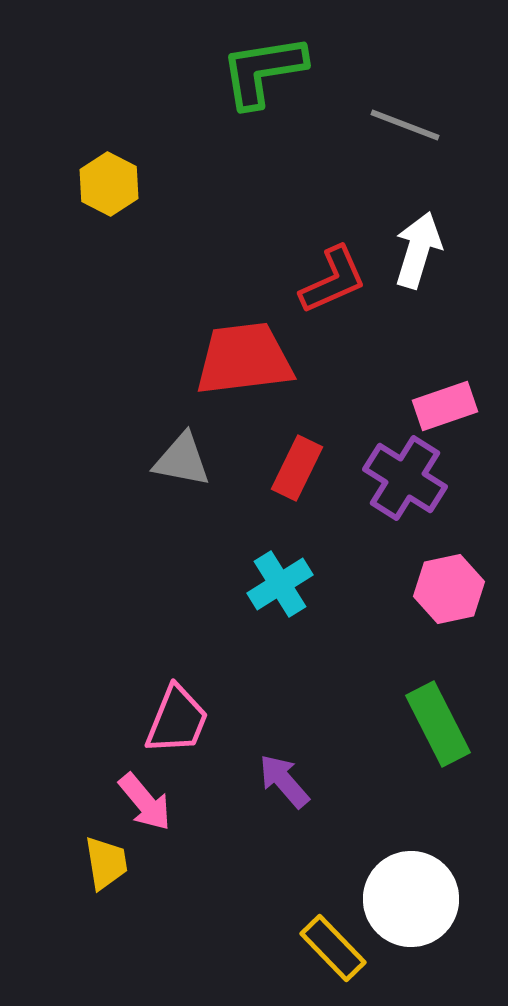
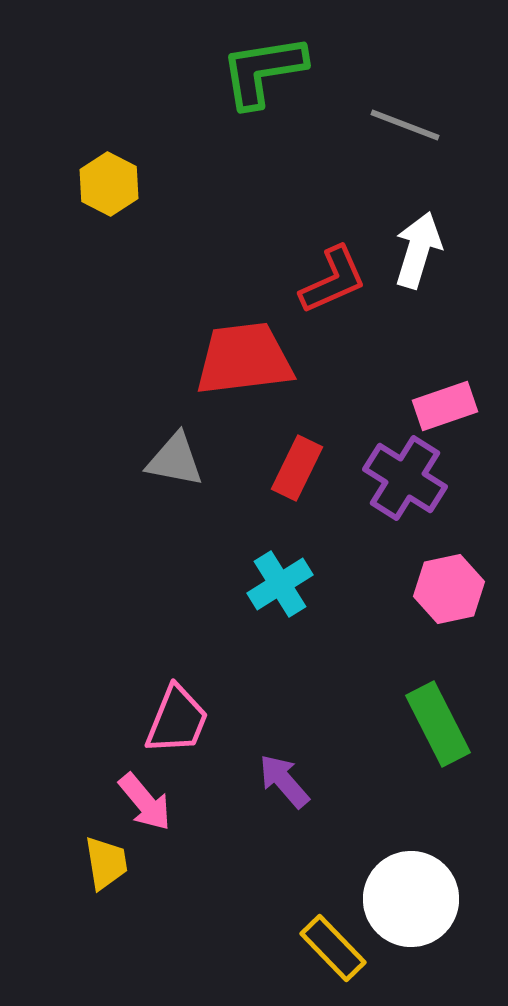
gray triangle: moved 7 px left
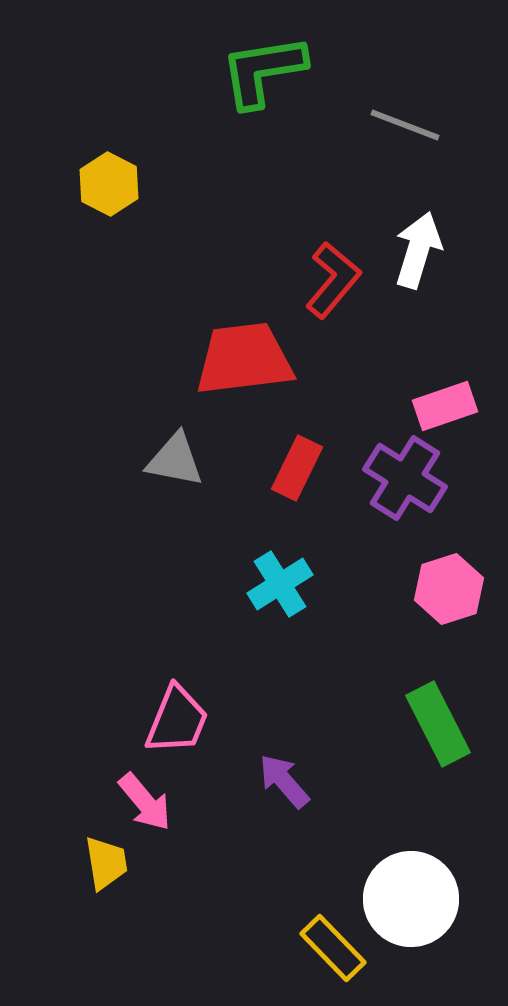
red L-shape: rotated 26 degrees counterclockwise
pink hexagon: rotated 6 degrees counterclockwise
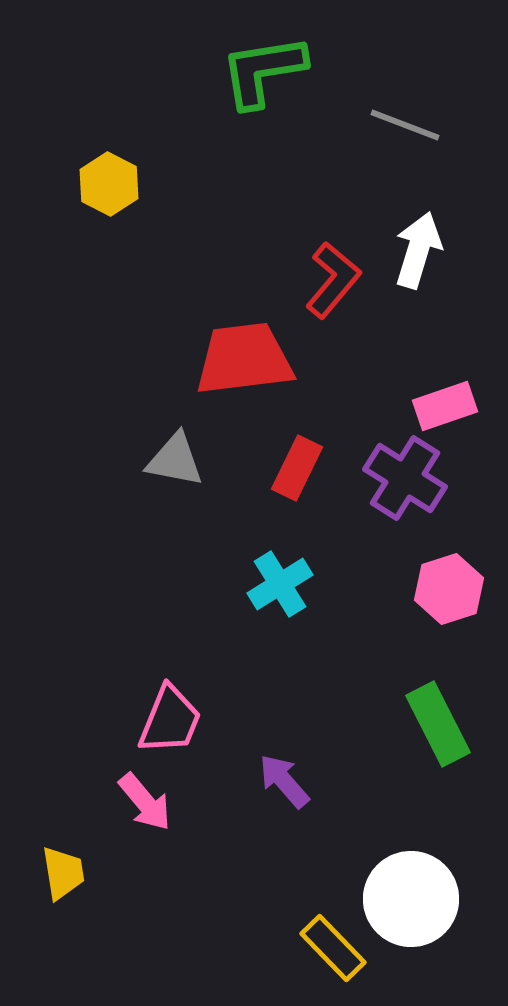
pink trapezoid: moved 7 px left
yellow trapezoid: moved 43 px left, 10 px down
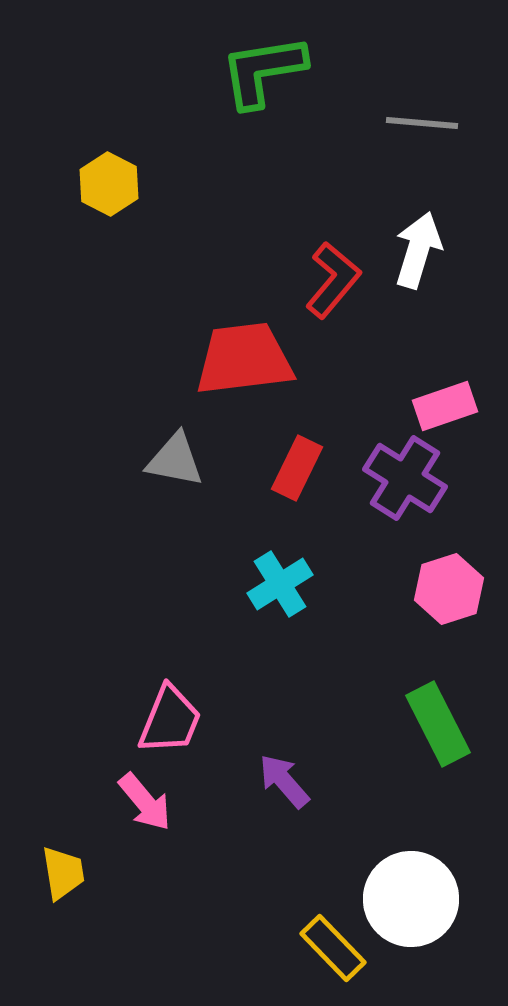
gray line: moved 17 px right, 2 px up; rotated 16 degrees counterclockwise
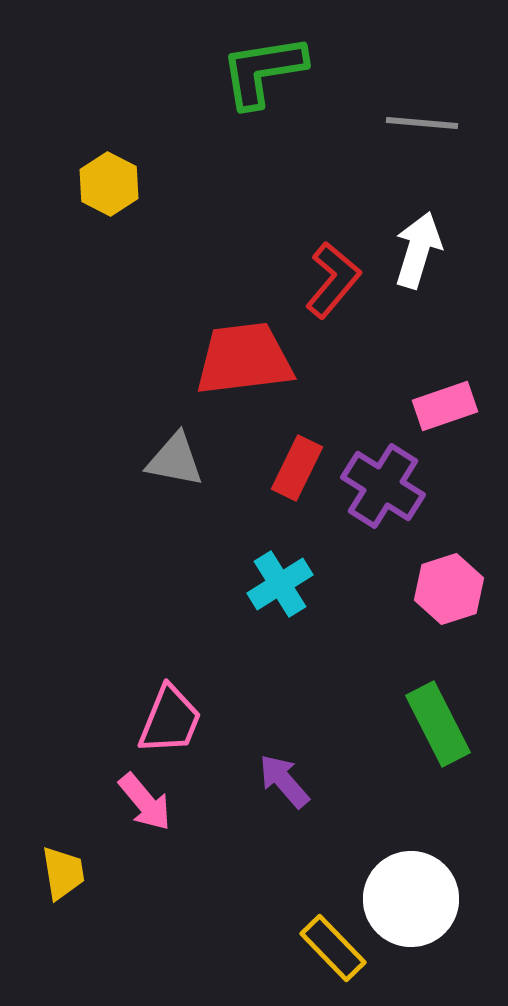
purple cross: moved 22 px left, 8 px down
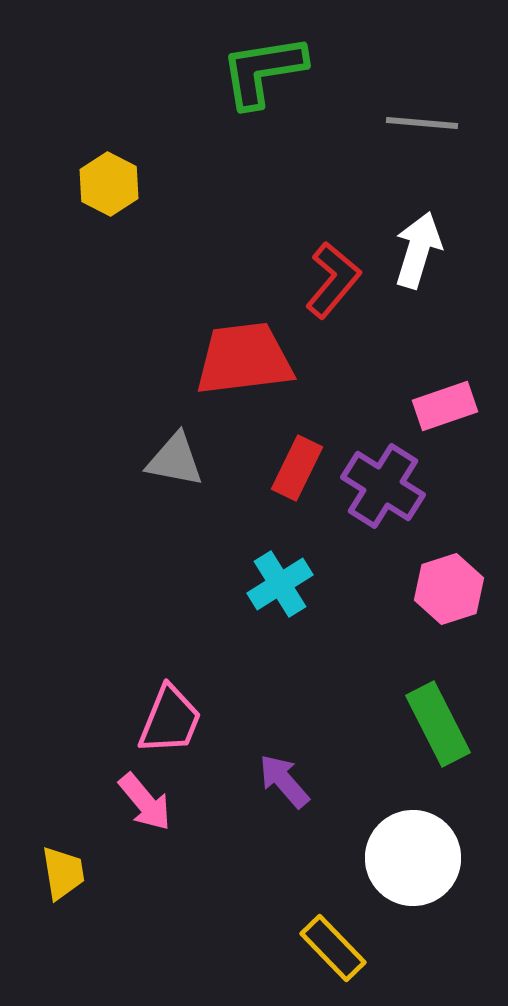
white circle: moved 2 px right, 41 px up
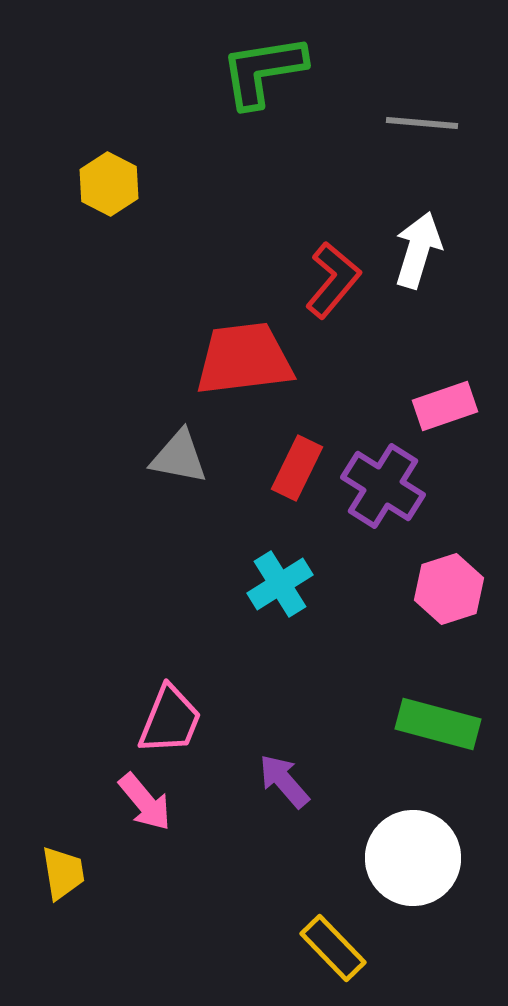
gray triangle: moved 4 px right, 3 px up
green rectangle: rotated 48 degrees counterclockwise
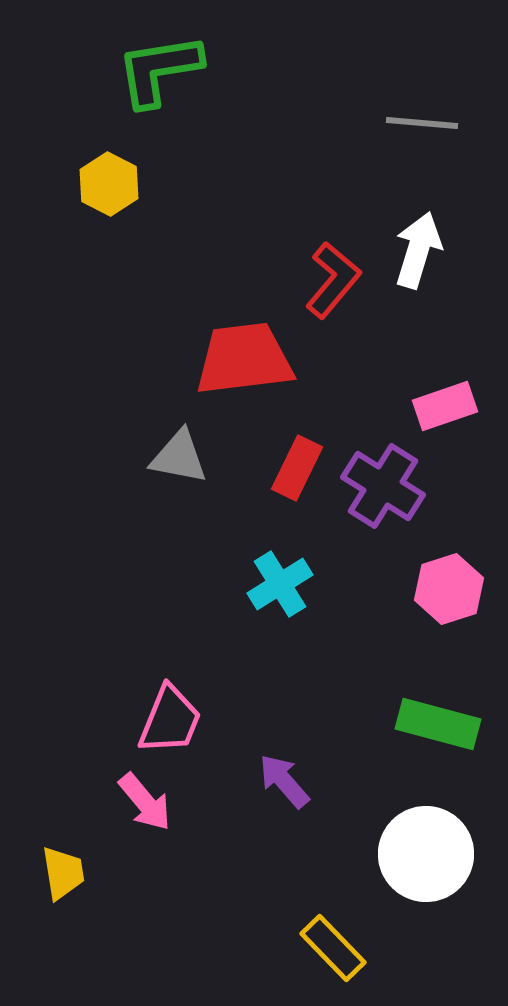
green L-shape: moved 104 px left, 1 px up
white circle: moved 13 px right, 4 px up
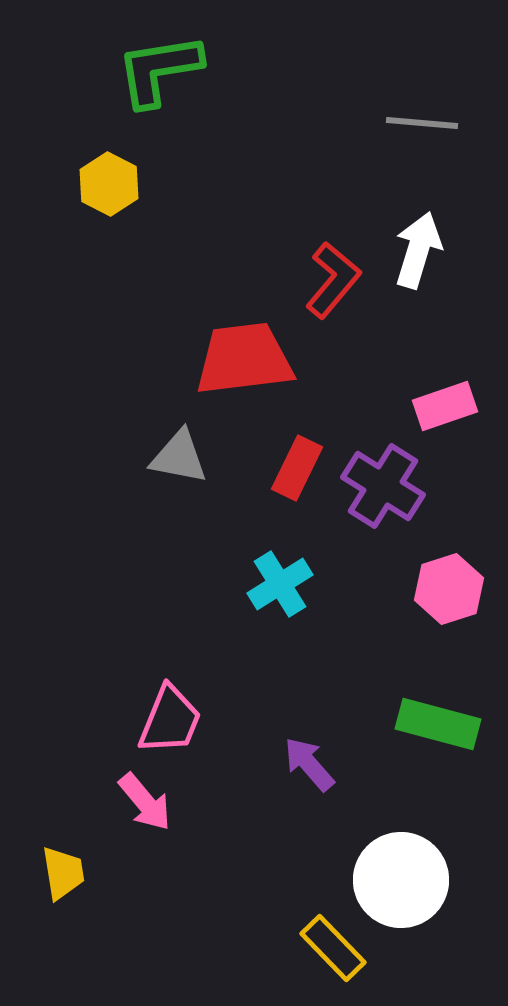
purple arrow: moved 25 px right, 17 px up
white circle: moved 25 px left, 26 px down
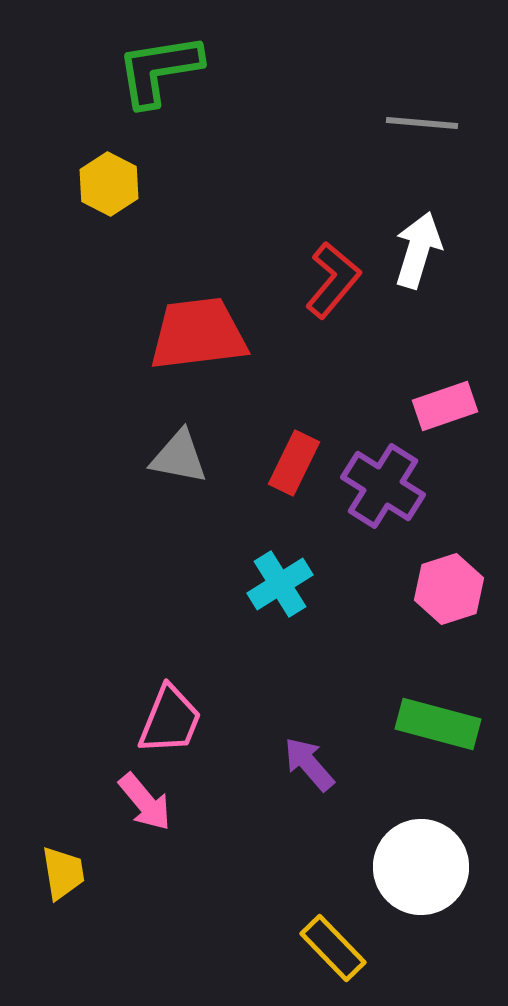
red trapezoid: moved 46 px left, 25 px up
red rectangle: moved 3 px left, 5 px up
white circle: moved 20 px right, 13 px up
